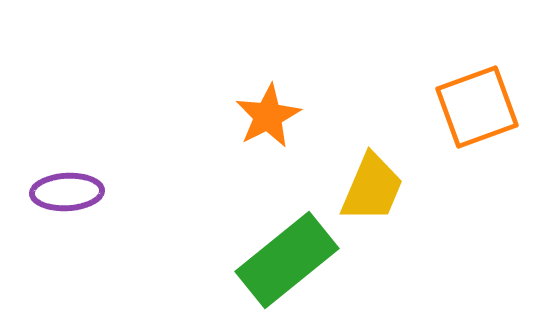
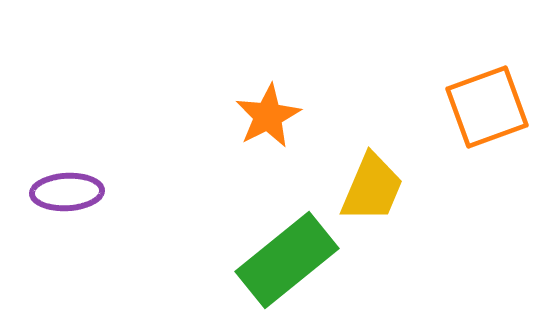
orange square: moved 10 px right
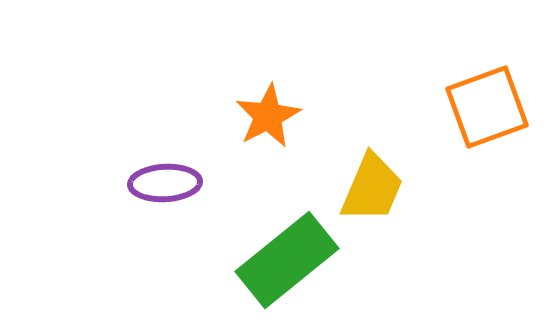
purple ellipse: moved 98 px right, 9 px up
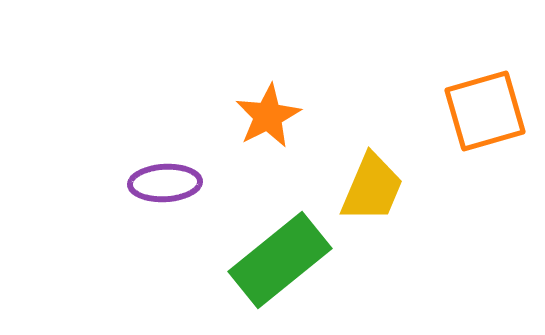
orange square: moved 2 px left, 4 px down; rotated 4 degrees clockwise
green rectangle: moved 7 px left
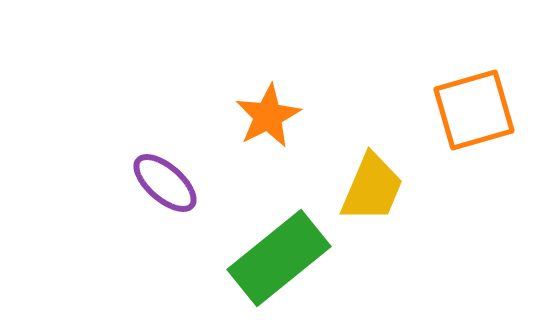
orange square: moved 11 px left, 1 px up
purple ellipse: rotated 44 degrees clockwise
green rectangle: moved 1 px left, 2 px up
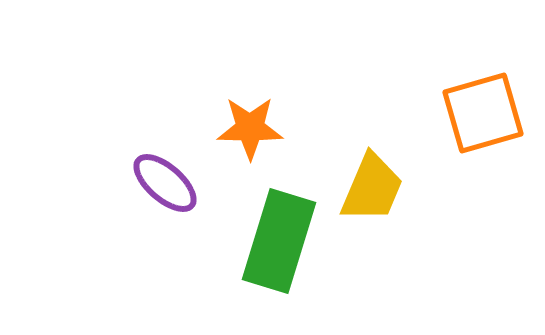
orange square: moved 9 px right, 3 px down
orange star: moved 18 px left, 12 px down; rotated 28 degrees clockwise
green rectangle: moved 17 px up; rotated 34 degrees counterclockwise
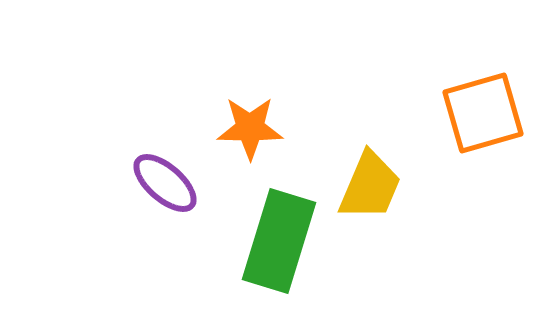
yellow trapezoid: moved 2 px left, 2 px up
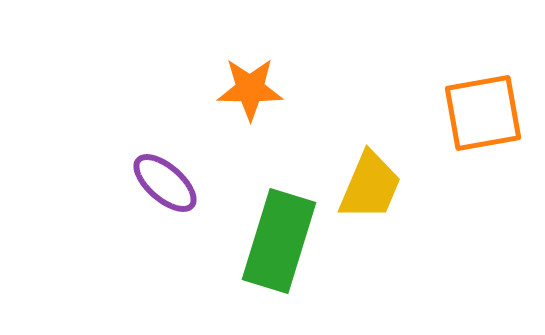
orange square: rotated 6 degrees clockwise
orange star: moved 39 px up
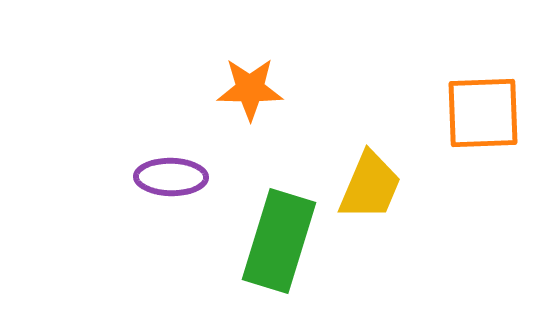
orange square: rotated 8 degrees clockwise
purple ellipse: moved 6 px right, 6 px up; rotated 40 degrees counterclockwise
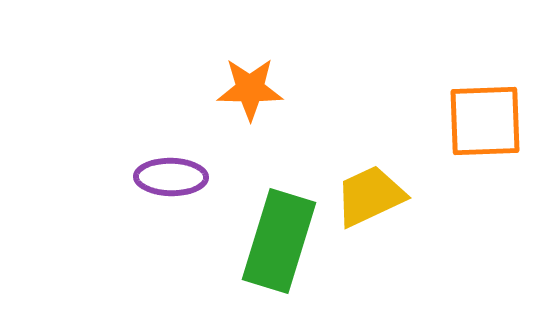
orange square: moved 2 px right, 8 px down
yellow trapezoid: moved 10 px down; rotated 138 degrees counterclockwise
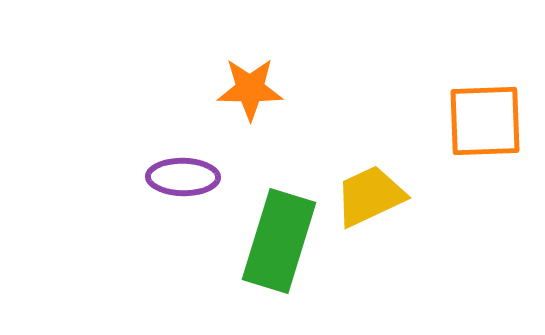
purple ellipse: moved 12 px right
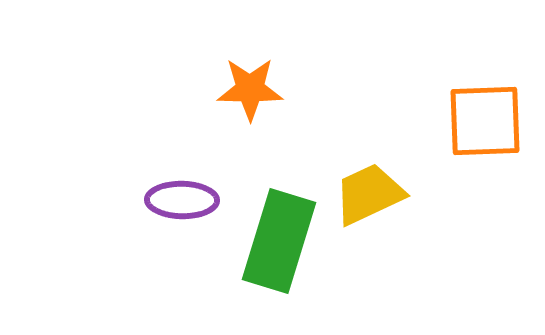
purple ellipse: moved 1 px left, 23 px down
yellow trapezoid: moved 1 px left, 2 px up
